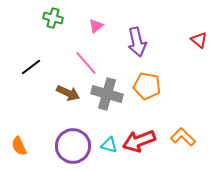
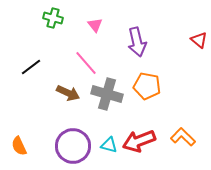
pink triangle: moved 1 px left, 1 px up; rotated 28 degrees counterclockwise
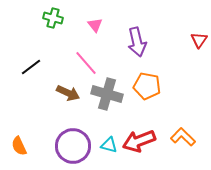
red triangle: rotated 24 degrees clockwise
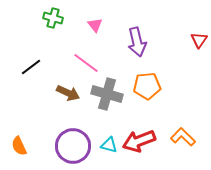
pink line: rotated 12 degrees counterclockwise
orange pentagon: rotated 16 degrees counterclockwise
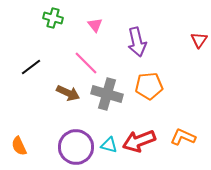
pink line: rotated 8 degrees clockwise
orange pentagon: moved 2 px right
orange L-shape: rotated 20 degrees counterclockwise
purple circle: moved 3 px right, 1 px down
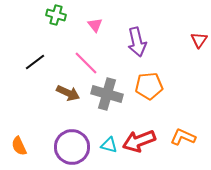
green cross: moved 3 px right, 3 px up
black line: moved 4 px right, 5 px up
purple circle: moved 4 px left
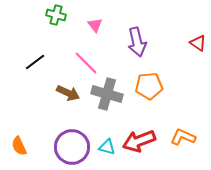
red triangle: moved 1 px left, 3 px down; rotated 30 degrees counterclockwise
cyan triangle: moved 2 px left, 2 px down
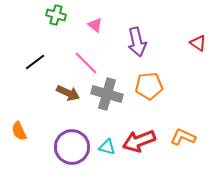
pink triangle: rotated 14 degrees counterclockwise
orange semicircle: moved 15 px up
